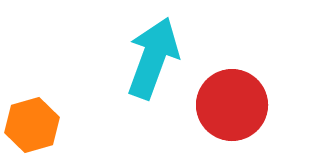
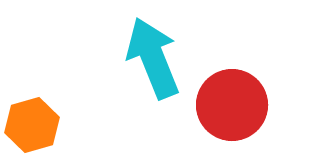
cyan arrow: rotated 42 degrees counterclockwise
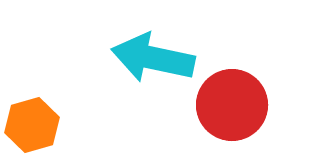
cyan arrow: rotated 56 degrees counterclockwise
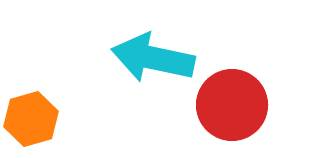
orange hexagon: moved 1 px left, 6 px up
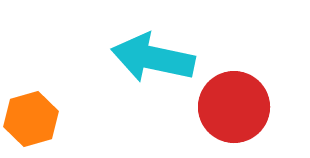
red circle: moved 2 px right, 2 px down
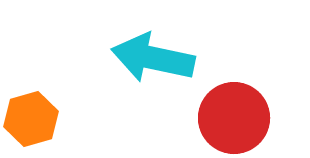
red circle: moved 11 px down
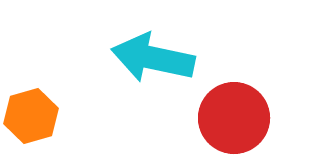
orange hexagon: moved 3 px up
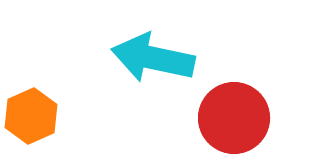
orange hexagon: rotated 8 degrees counterclockwise
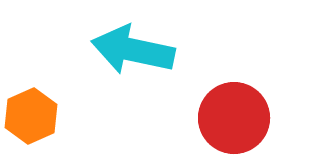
cyan arrow: moved 20 px left, 8 px up
